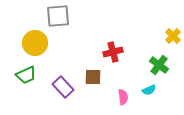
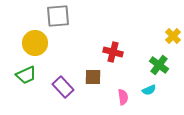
red cross: rotated 30 degrees clockwise
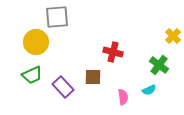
gray square: moved 1 px left, 1 px down
yellow circle: moved 1 px right, 1 px up
green trapezoid: moved 6 px right
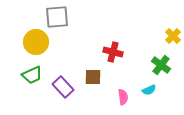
green cross: moved 2 px right
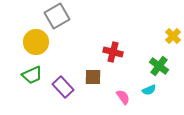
gray square: moved 1 px up; rotated 25 degrees counterclockwise
green cross: moved 2 px left, 1 px down
pink semicircle: rotated 28 degrees counterclockwise
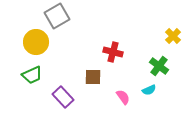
purple rectangle: moved 10 px down
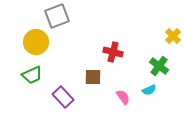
gray square: rotated 10 degrees clockwise
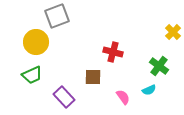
yellow cross: moved 4 px up
purple rectangle: moved 1 px right
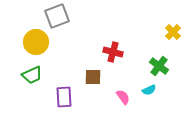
purple rectangle: rotated 40 degrees clockwise
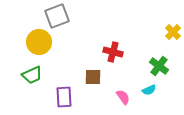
yellow circle: moved 3 px right
